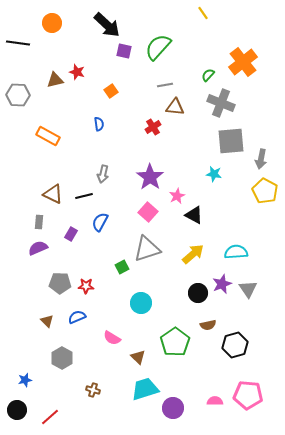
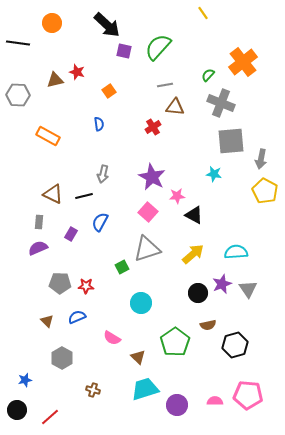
orange square at (111, 91): moved 2 px left
purple star at (150, 177): moved 2 px right; rotated 8 degrees counterclockwise
pink star at (177, 196): rotated 21 degrees clockwise
purple circle at (173, 408): moved 4 px right, 3 px up
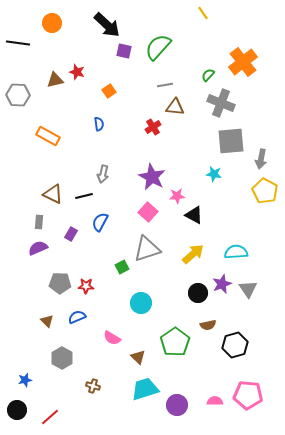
brown cross at (93, 390): moved 4 px up
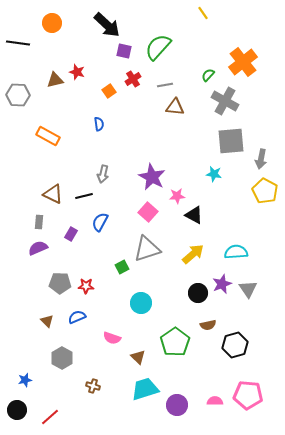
gray cross at (221, 103): moved 4 px right, 2 px up; rotated 8 degrees clockwise
red cross at (153, 127): moved 20 px left, 48 px up
pink semicircle at (112, 338): rotated 12 degrees counterclockwise
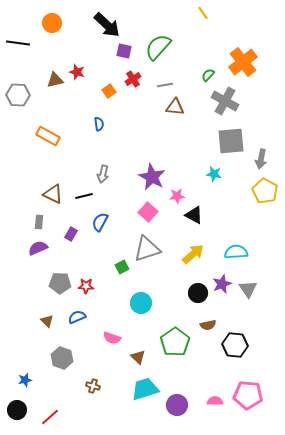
black hexagon at (235, 345): rotated 20 degrees clockwise
gray hexagon at (62, 358): rotated 10 degrees counterclockwise
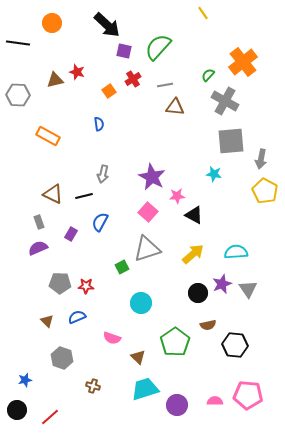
gray rectangle at (39, 222): rotated 24 degrees counterclockwise
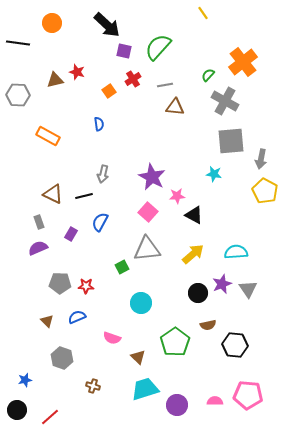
gray triangle at (147, 249): rotated 12 degrees clockwise
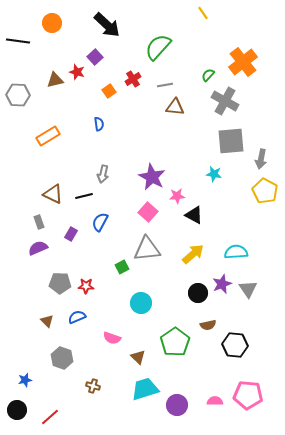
black line at (18, 43): moved 2 px up
purple square at (124, 51): moved 29 px left, 6 px down; rotated 35 degrees clockwise
orange rectangle at (48, 136): rotated 60 degrees counterclockwise
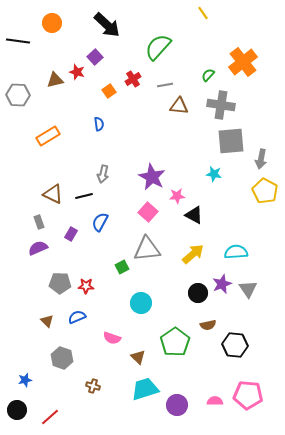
gray cross at (225, 101): moved 4 px left, 4 px down; rotated 20 degrees counterclockwise
brown triangle at (175, 107): moved 4 px right, 1 px up
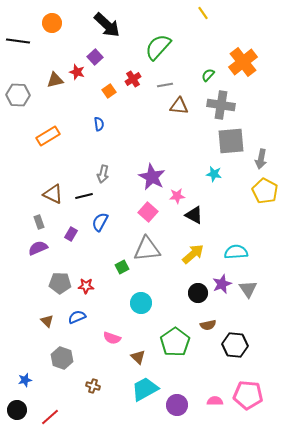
cyan trapezoid at (145, 389): rotated 12 degrees counterclockwise
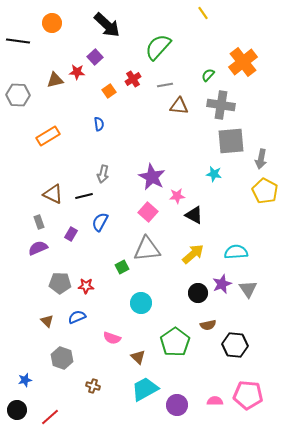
red star at (77, 72): rotated 14 degrees counterclockwise
